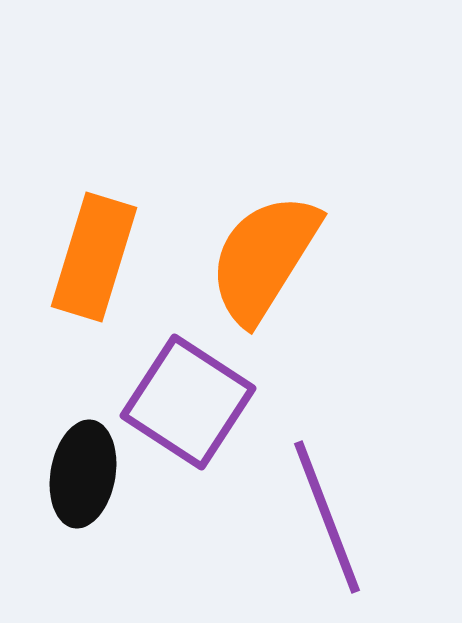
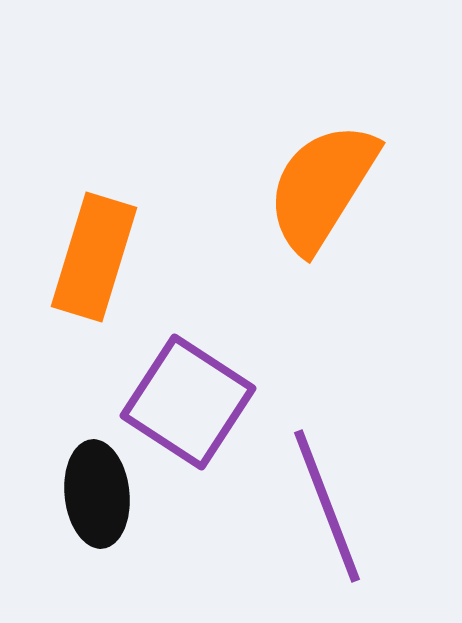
orange semicircle: moved 58 px right, 71 px up
black ellipse: moved 14 px right, 20 px down; rotated 16 degrees counterclockwise
purple line: moved 11 px up
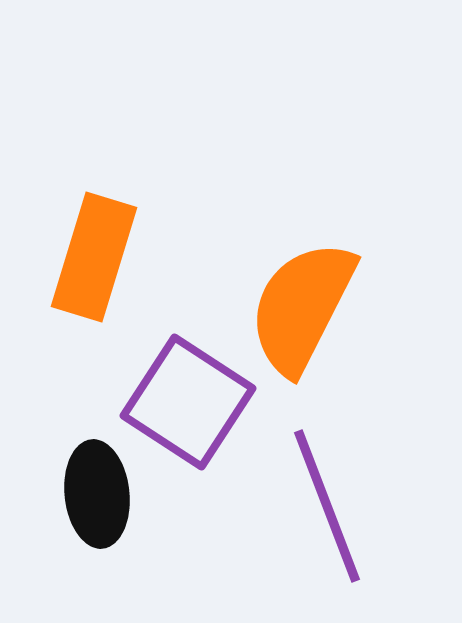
orange semicircle: moved 20 px left, 120 px down; rotated 5 degrees counterclockwise
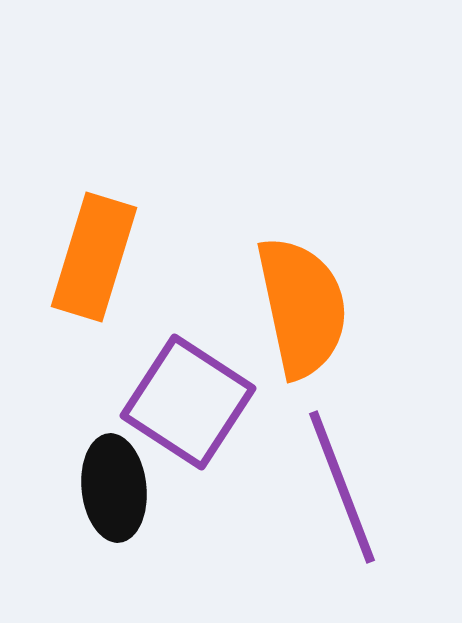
orange semicircle: rotated 141 degrees clockwise
black ellipse: moved 17 px right, 6 px up
purple line: moved 15 px right, 19 px up
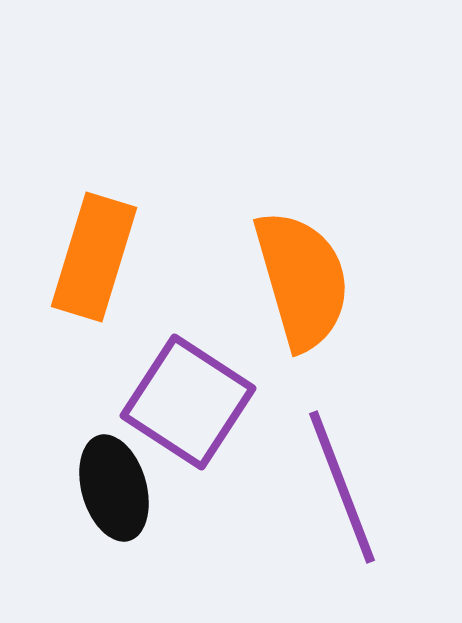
orange semicircle: moved 27 px up; rotated 4 degrees counterclockwise
black ellipse: rotated 10 degrees counterclockwise
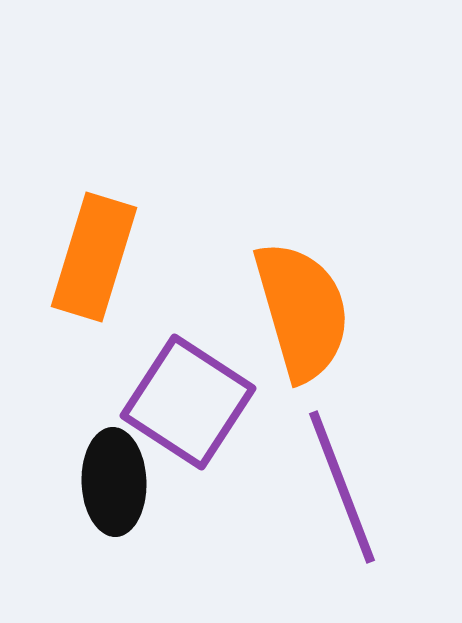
orange semicircle: moved 31 px down
black ellipse: moved 6 px up; rotated 14 degrees clockwise
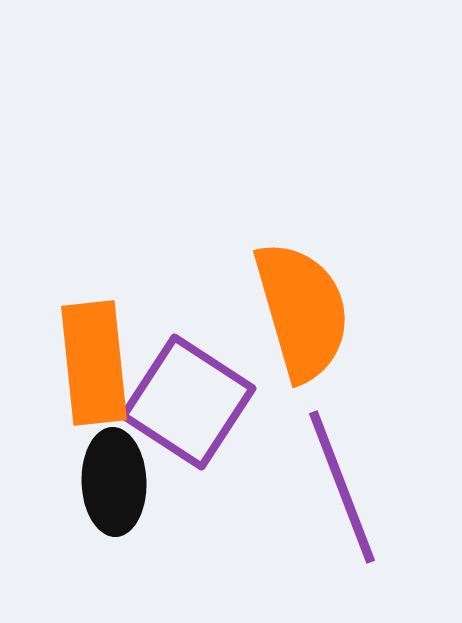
orange rectangle: moved 106 px down; rotated 23 degrees counterclockwise
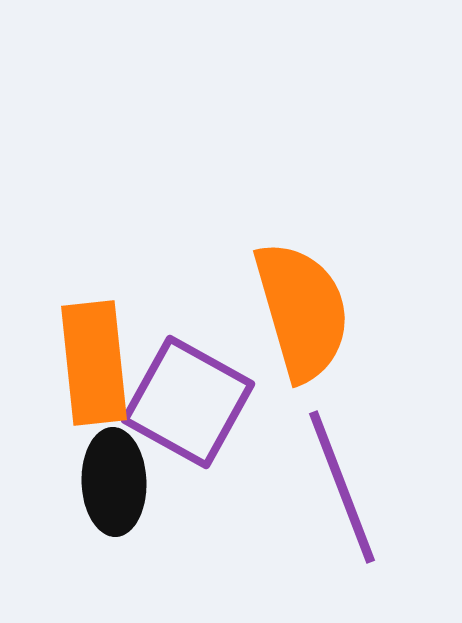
purple square: rotated 4 degrees counterclockwise
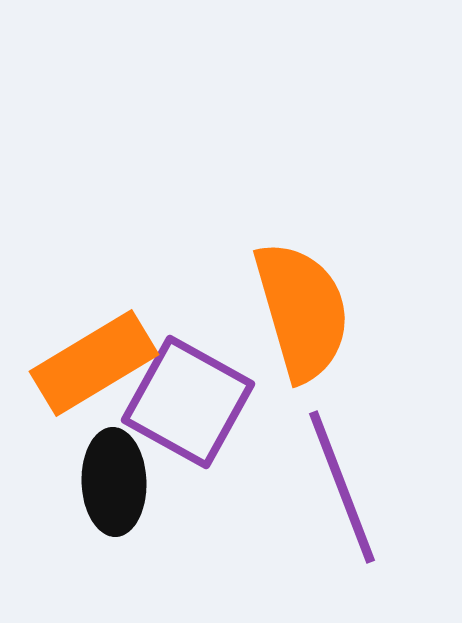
orange rectangle: rotated 65 degrees clockwise
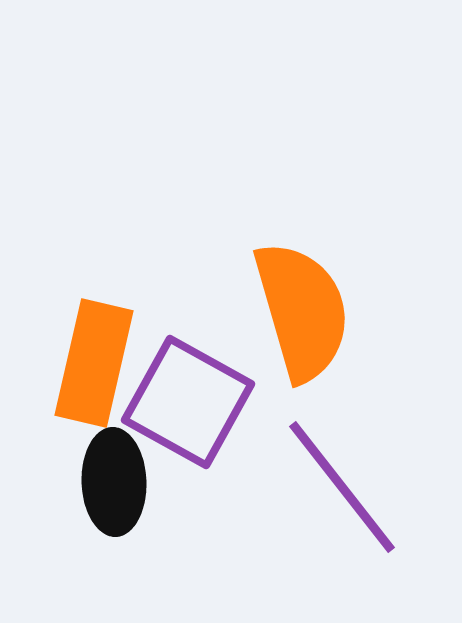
orange rectangle: rotated 46 degrees counterclockwise
purple line: rotated 17 degrees counterclockwise
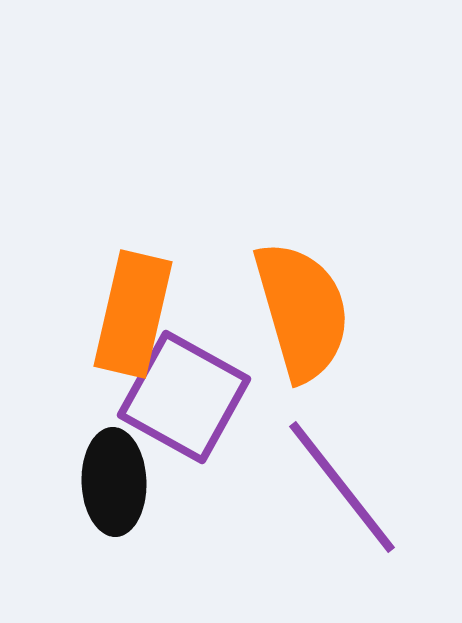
orange rectangle: moved 39 px right, 49 px up
purple square: moved 4 px left, 5 px up
